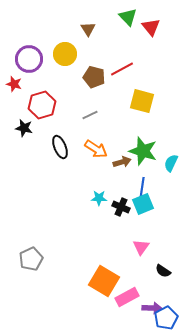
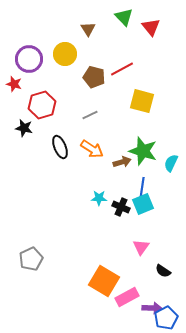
green triangle: moved 4 px left
orange arrow: moved 4 px left
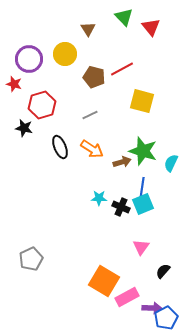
black semicircle: rotated 98 degrees clockwise
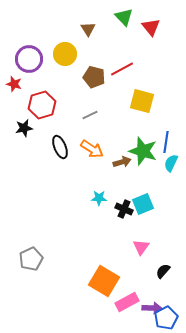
black star: rotated 24 degrees counterclockwise
blue line: moved 24 px right, 46 px up
black cross: moved 3 px right, 2 px down
pink rectangle: moved 5 px down
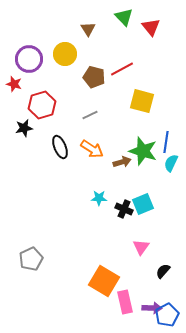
pink rectangle: moved 2 px left; rotated 75 degrees counterclockwise
blue pentagon: moved 1 px right, 3 px up
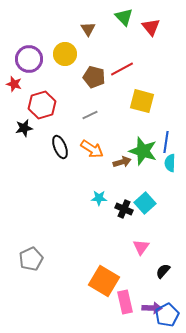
cyan semicircle: moved 1 px left; rotated 24 degrees counterclockwise
cyan square: moved 2 px right, 1 px up; rotated 20 degrees counterclockwise
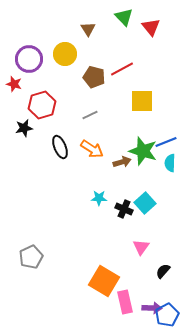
yellow square: rotated 15 degrees counterclockwise
blue line: rotated 60 degrees clockwise
gray pentagon: moved 2 px up
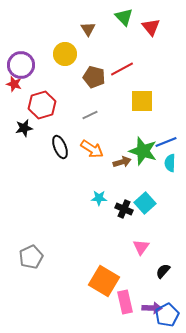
purple circle: moved 8 px left, 6 px down
